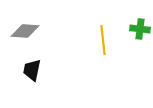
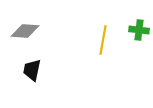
green cross: moved 1 px left, 1 px down
yellow line: rotated 16 degrees clockwise
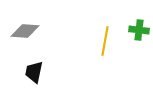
yellow line: moved 2 px right, 1 px down
black trapezoid: moved 2 px right, 2 px down
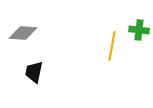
gray diamond: moved 2 px left, 2 px down
yellow line: moved 7 px right, 5 px down
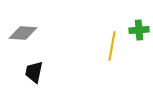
green cross: rotated 12 degrees counterclockwise
